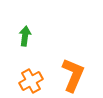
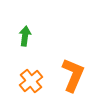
orange cross: rotated 10 degrees counterclockwise
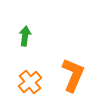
orange cross: moved 1 px left, 1 px down
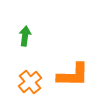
orange L-shape: rotated 68 degrees clockwise
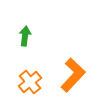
orange L-shape: rotated 48 degrees counterclockwise
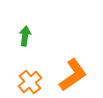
orange L-shape: rotated 12 degrees clockwise
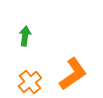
orange L-shape: moved 1 px up
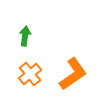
orange cross: moved 8 px up
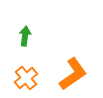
orange cross: moved 4 px left, 4 px down
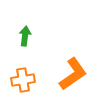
orange cross: moved 3 px left, 2 px down; rotated 30 degrees clockwise
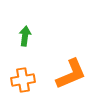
orange L-shape: moved 2 px left; rotated 12 degrees clockwise
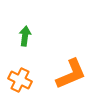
orange cross: moved 3 px left; rotated 35 degrees clockwise
